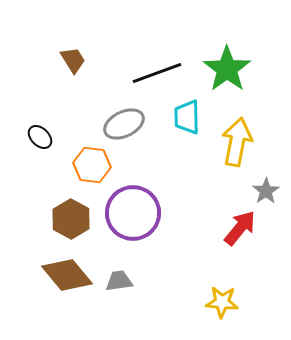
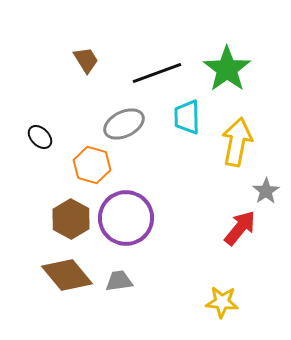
brown trapezoid: moved 13 px right
orange hexagon: rotated 9 degrees clockwise
purple circle: moved 7 px left, 5 px down
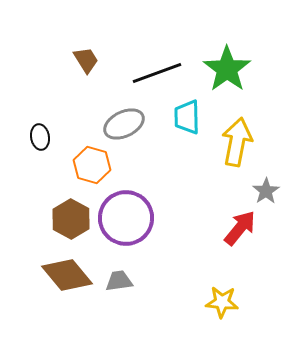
black ellipse: rotated 35 degrees clockwise
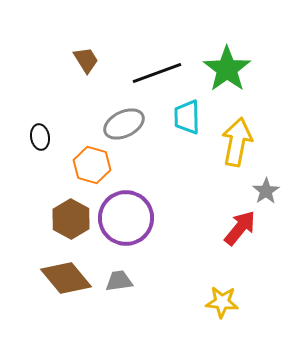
brown diamond: moved 1 px left, 3 px down
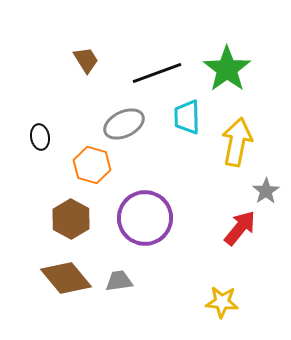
purple circle: moved 19 px right
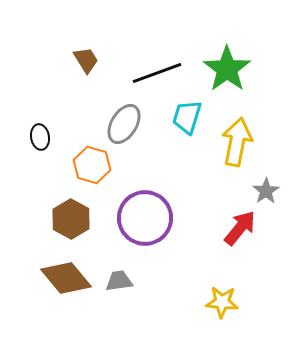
cyan trapezoid: rotated 18 degrees clockwise
gray ellipse: rotated 33 degrees counterclockwise
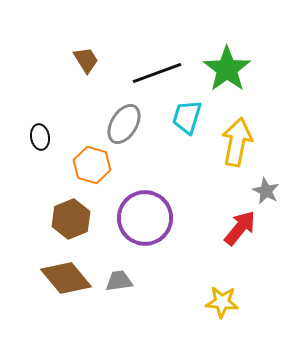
gray star: rotated 12 degrees counterclockwise
brown hexagon: rotated 9 degrees clockwise
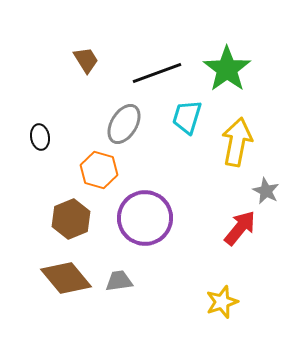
orange hexagon: moved 7 px right, 5 px down
yellow star: rotated 24 degrees counterclockwise
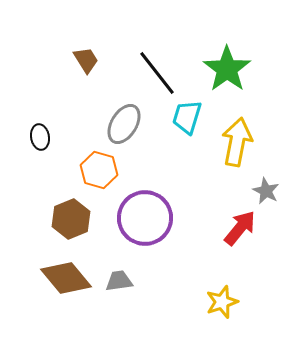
black line: rotated 72 degrees clockwise
